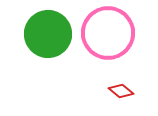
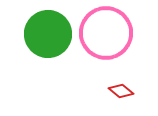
pink circle: moved 2 px left
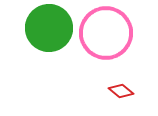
green circle: moved 1 px right, 6 px up
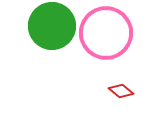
green circle: moved 3 px right, 2 px up
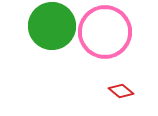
pink circle: moved 1 px left, 1 px up
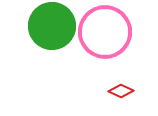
red diamond: rotated 15 degrees counterclockwise
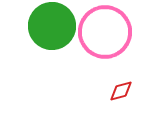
red diamond: rotated 40 degrees counterclockwise
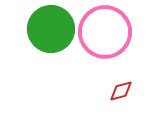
green circle: moved 1 px left, 3 px down
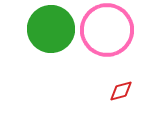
pink circle: moved 2 px right, 2 px up
